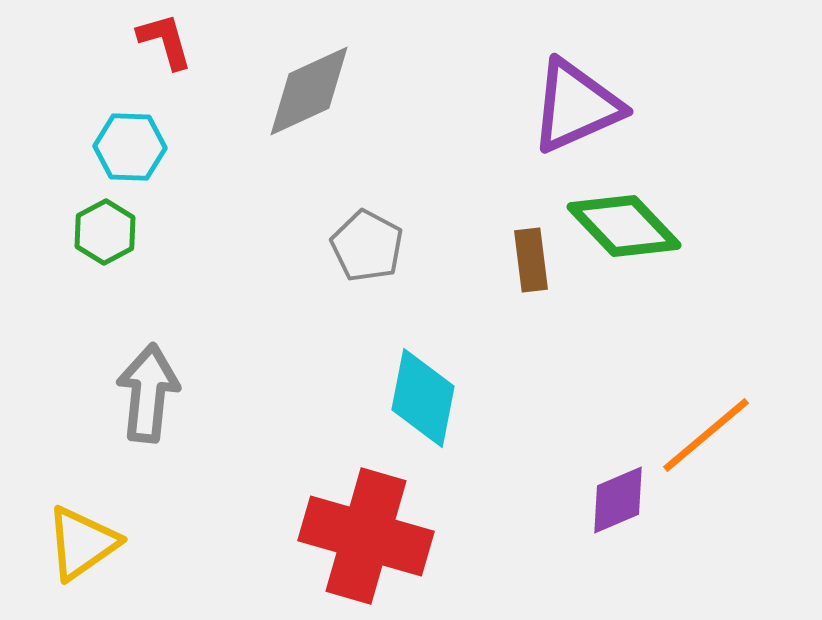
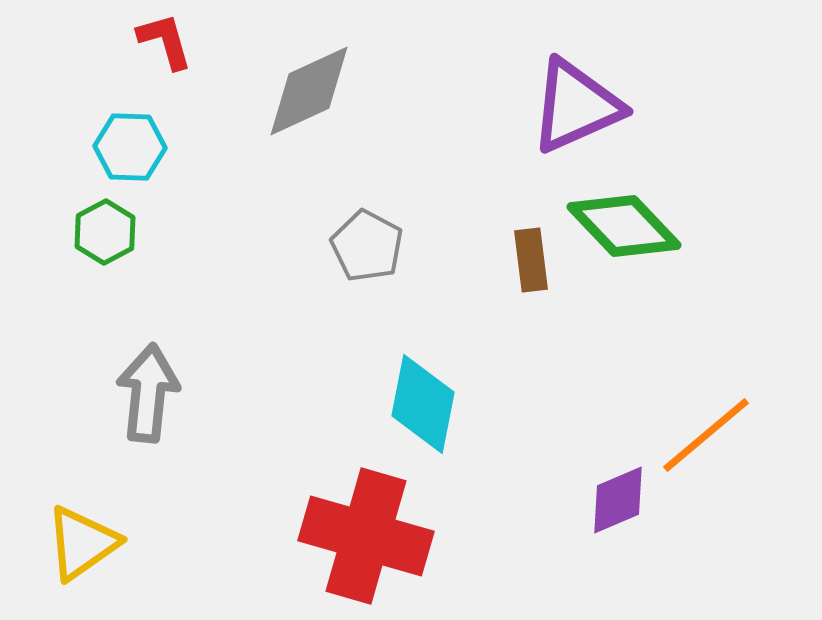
cyan diamond: moved 6 px down
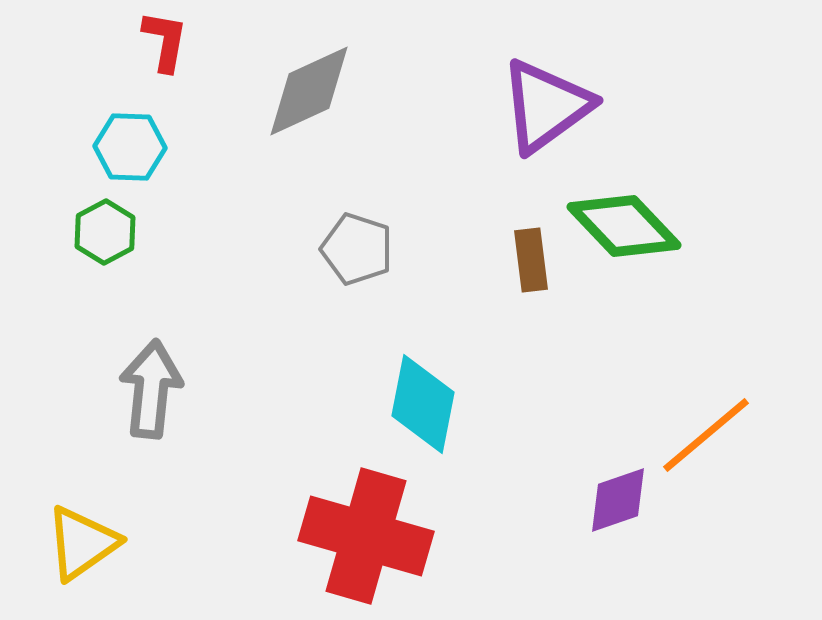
red L-shape: rotated 26 degrees clockwise
purple triangle: moved 30 px left; rotated 12 degrees counterclockwise
gray pentagon: moved 10 px left, 3 px down; rotated 10 degrees counterclockwise
gray arrow: moved 3 px right, 4 px up
purple diamond: rotated 4 degrees clockwise
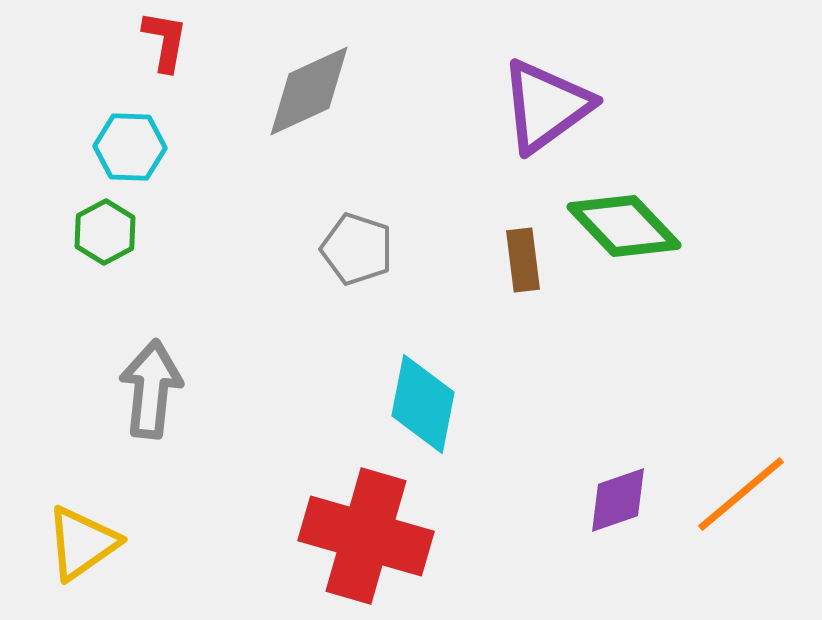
brown rectangle: moved 8 px left
orange line: moved 35 px right, 59 px down
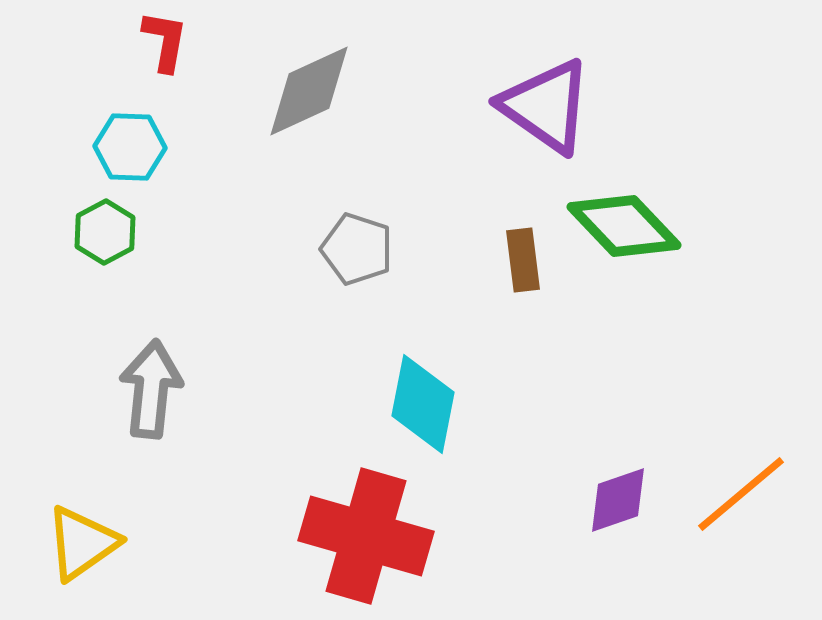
purple triangle: rotated 49 degrees counterclockwise
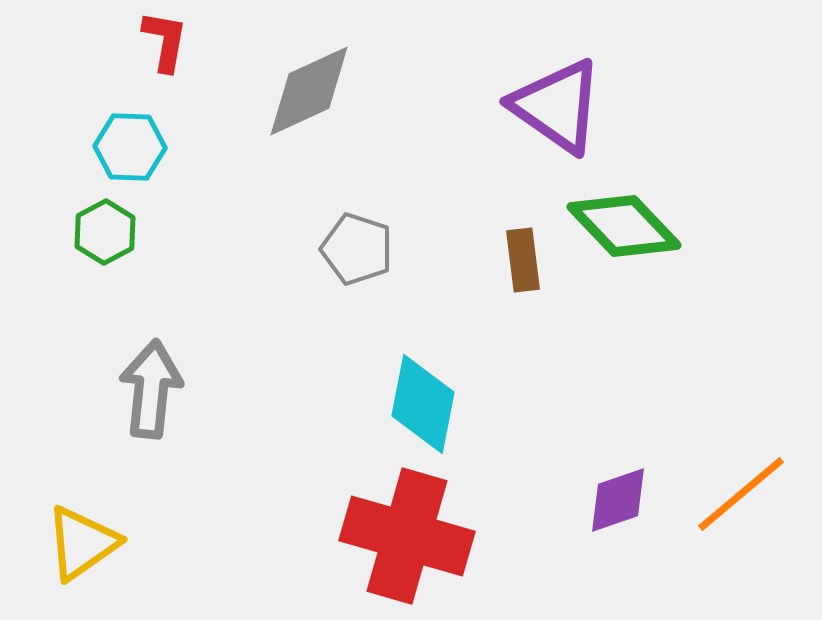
purple triangle: moved 11 px right
red cross: moved 41 px right
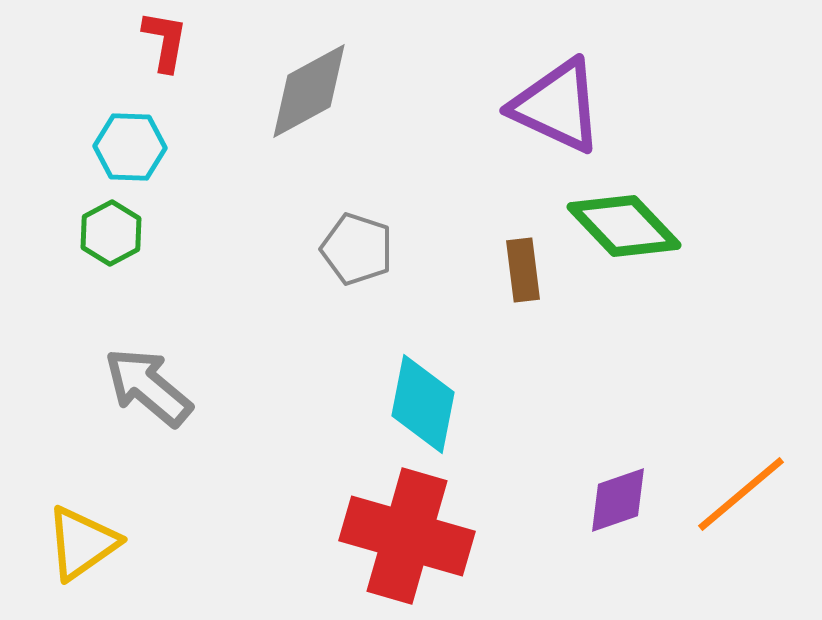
gray diamond: rotated 4 degrees counterclockwise
purple triangle: rotated 10 degrees counterclockwise
green hexagon: moved 6 px right, 1 px down
brown rectangle: moved 10 px down
gray arrow: moved 3 px left, 2 px up; rotated 56 degrees counterclockwise
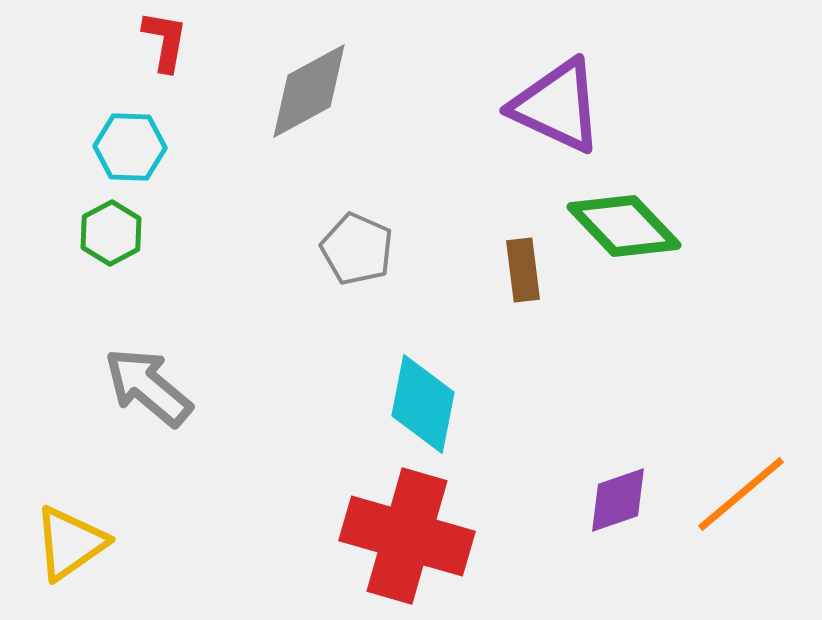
gray pentagon: rotated 6 degrees clockwise
yellow triangle: moved 12 px left
